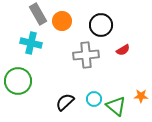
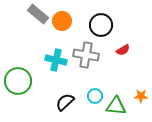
gray rectangle: rotated 20 degrees counterclockwise
cyan cross: moved 25 px right, 17 px down
gray cross: rotated 15 degrees clockwise
cyan circle: moved 1 px right, 3 px up
green triangle: rotated 35 degrees counterclockwise
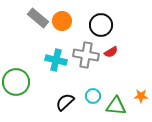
gray rectangle: moved 4 px down
red semicircle: moved 12 px left, 2 px down
green circle: moved 2 px left, 1 px down
cyan circle: moved 2 px left
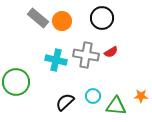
black circle: moved 1 px right, 7 px up
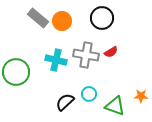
green circle: moved 10 px up
cyan circle: moved 4 px left, 2 px up
green triangle: moved 1 px left; rotated 15 degrees clockwise
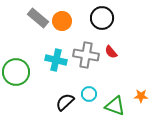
red semicircle: rotated 80 degrees clockwise
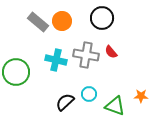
gray rectangle: moved 4 px down
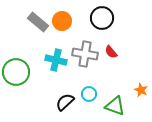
gray cross: moved 1 px left, 1 px up
orange star: moved 6 px up; rotated 24 degrees clockwise
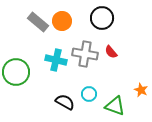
black semicircle: rotated 72 degrees clockwise
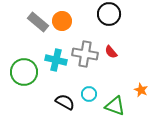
black circle: moved 7 px right, 4 px up
green circle: moved 8 px right
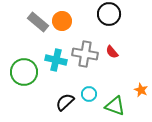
red semicircle: moved 1 px right
black semicircle: rotated 72 degrees counterclockwise
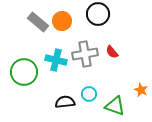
black circle: moved 11 px left
gray cross: rotated 20 degrees counterclockwise
black semicircle: rotated 36 degrees clockwise
